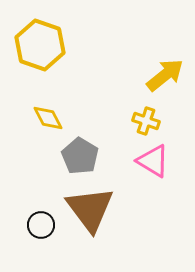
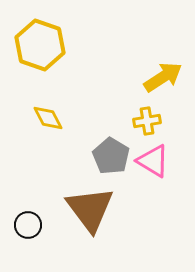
yellow arrow: moved 2 px left, 2 px down; rotated 6 degrees clockwise
yellow cross: moved 1 px right; rotated 28 degrees counterclockwise
gray pentagon: moved 31 px right
black circle: moved 13 px left
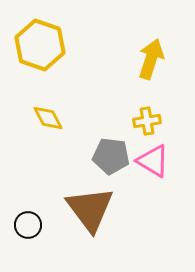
yellow arrow: moved 12 px left, 18 px up; rotated 39 degrees counterclockwise
gray pentagon: rotated 24 degrees counterclockwise
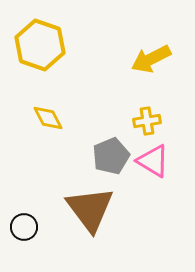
yellow arrow: rotated 135 degrees counterclockwise
gray pentagon: rotated 30 degrees counterclockwise
black circle: moved 4 px left, 2 px down
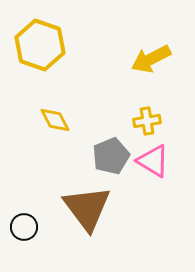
yellow diamond: moved 7 px right, 2 px down
brown triangle: moved 3 px left, 1 px up
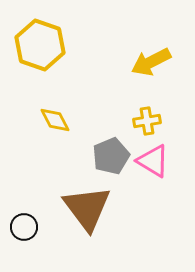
yellow arrow: moved 3 px down
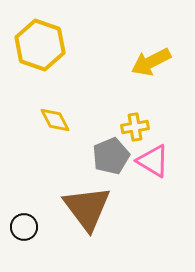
yellow cross: moved 12 px left, 6 px down
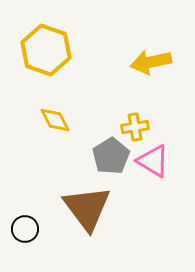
yellow hexagon: moved 6 px right, 5 px down
yellow arrow: rotated 15 degrees clockwise
gray pentagon: rotated 9 degrees counterclockwise
black circle: moved 1 px right, 2 px down
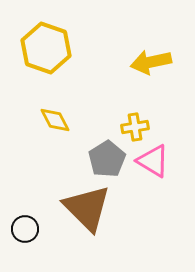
yellow hexagon: moved 2 px up
gray pentagon: moved 4 px left, 3 px down
brown triangle: rotated 8 degrees counterclockwise
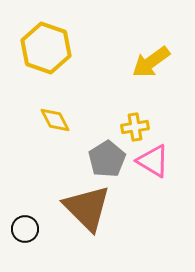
yellow arrow: rotated 24 degrees counterclockwise
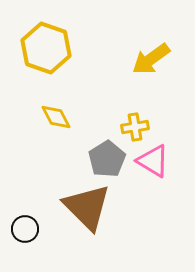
yellow arrow: moved 3 px up
yellow diamond: moved 1 px right, 3 px up
brown triangle: moved 1 px up
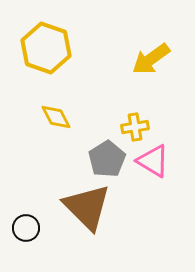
black circle: moved 1 px right, 1 px up
